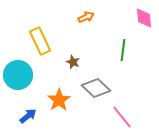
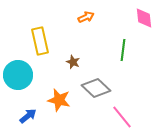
yellow rectangle: rotated 12 degrees clockwise
orange star: rotated 25 degrees counterclockwise
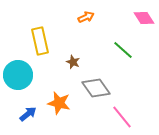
pink diamond: rotated 25 degrees counterclockwise
green line: rotated 55 degrees counterclockwise
gray diamond: rotated 12 degrees clockwise
orange star: moved 3 px down
blue arrow: moved 2 px up
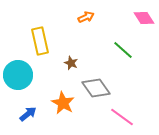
brown star: moved 2 px left, 1 px down
orange star: moved 4 px right; rotated 15 degrees clockwise
pink line: rotated 15 degrees counterclockwise
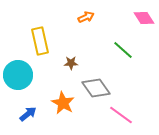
brown star: rotated 24 degrees counterclockwise
pink line: moved 1 px left, 2 px up
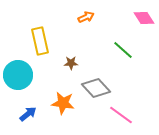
gray diamond: rotated 8 degrees counterclockwise
orange star: rotated 20 degrees counterclockwise
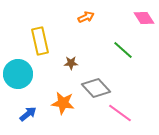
cyan circle: moved 1 px up
pink line: moved 1 px left, 2 px up
